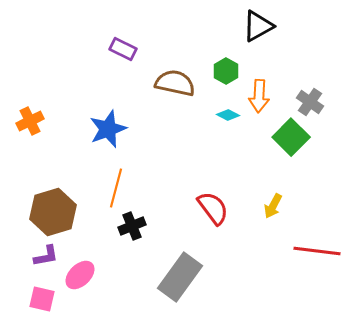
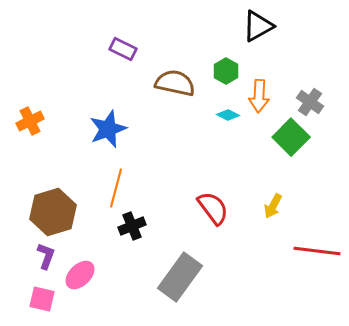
purple L-shape: rotated 60 degrees counterclockwise
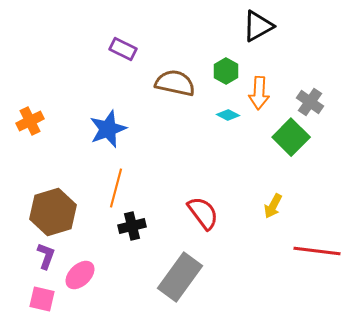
orange arrow: moved 3 px up
red semicircle: moved 10 px left, 5 px down
black cross: rotated 8 degrees clockwise
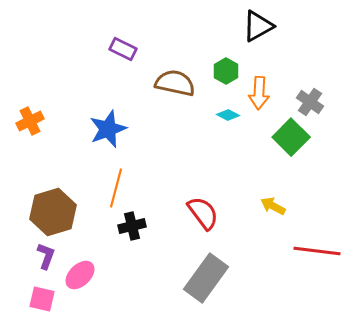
yellow arrow: rotated 90 degrees clockwise
gray rectangle: moved 26 px right, 1 px down
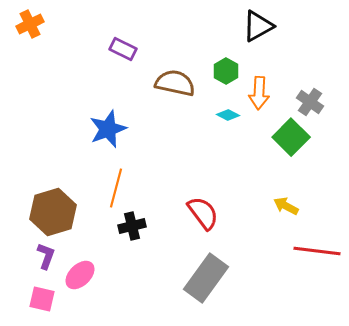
orange cross: moved 97 px up
yellow arrow: moved 13 px right
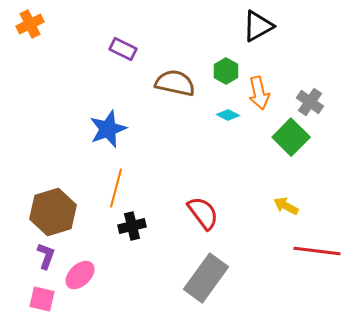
orange arrow: rotated 16 degrees counterclockwise
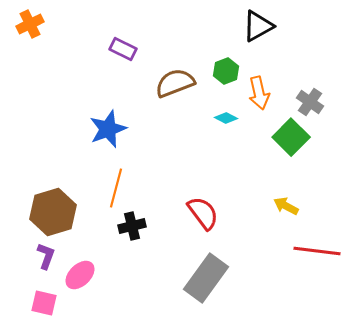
green hexagon: rotated 10 degrees clockwise
brown semicircle: rotated 33 degrees counterclockwise
cyan diamond: moved 2 px left, 3 px down
pink square: moved 2 px right, 4 px down
